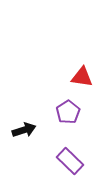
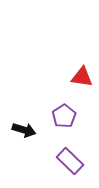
purple pentagon: moved 4 px left, 4 px down
black arrow: rotated 35 degrees clockwise
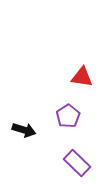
purple pentagon: moved 4 px right
purple rectangle: moved 7 px right, 2 px down
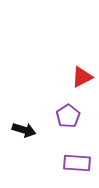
red triangle: rotated 35 degrees counterclockwise
purple rectangle: rotated 40 degrees counterclockwise
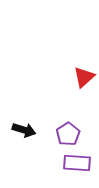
red triangle: moved 2 px right; rotated 15 degrees counterclockwise
purple pentagon: moved 18 px down
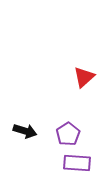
black arrow: moved 1 px right, 1 px down
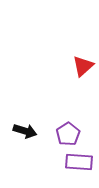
red triangle: moved 1 px left, 11 px up
purple rectangle: moved 2 px right, 1 px up
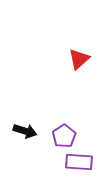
red triangle: moved 4 px left, 7 px up
purple pentagon: moved 4 px left, 2 px down
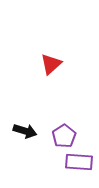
red triangle: moved 28 px left, 5 px down
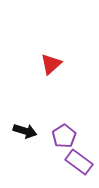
purple rectangle: rotated 32 degrees clockwise
